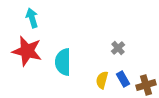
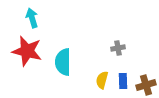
gray cross: rotated 32 degrees clockwise
blue rectangle: moved 2 px down; rotated 28 degrees clockwise
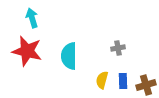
cyan semicircle: moved 6 px right, 6 px up
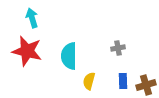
yellow semicircle: moved 13 px left, 1 px down
